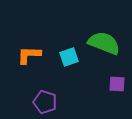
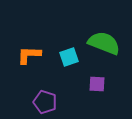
purple square: moved 20 px left
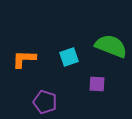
green semicircle: moved 7 px right, 3 px down
orange L-shape: moved 5 px left, 4 px down
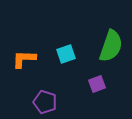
green semicircle: rotated 88 degrees clockwise
cyan square: moved 3 px left, 3 px up
purple square: rotated 24 degrees counterclockwise
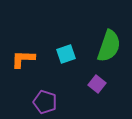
green semicircle: moved 2 px left
orange L-shape: moved 1 px left
purple square: rotated 30 degrees counterclockwise
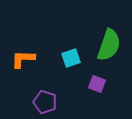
green semicircle: moved 1 px up
cyan square: moved 5 px right, 4 px down
purple square: rotated 18 degrees counterclockwise
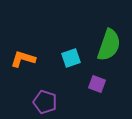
orange L-shape: rotated 15 degrees clockwise
